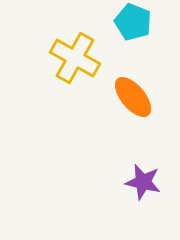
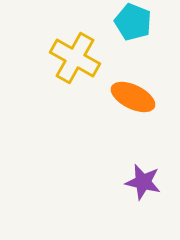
orange ellipse: rotated 24 degrees counterclockwise
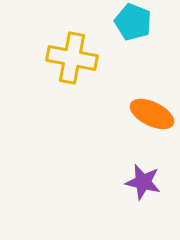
yellow cross: moved 3 px left; rotated 18 degrees counterclockwise
orange ellipse: moved 19 px right, 17 px down
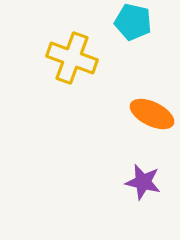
cyan pentagon: rotated 9 degrees counterclockwise
yellow cross: rotated 9 degrees clockwise
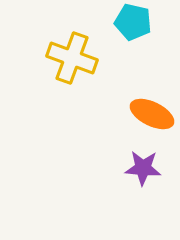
purple star: moved 14 px up; rotated 9 degrees counterclockwise
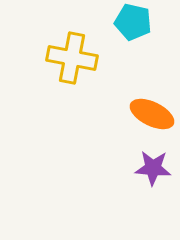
yellow cross: rotated 9 degrees counterclockwise
purple star: moved 10 px right
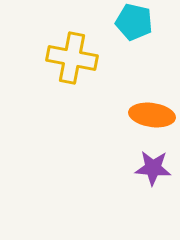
cyan pentagon: moved 1 px right
orange ellipse: moved 1 px down; rotated 18 degrees counterclockwise
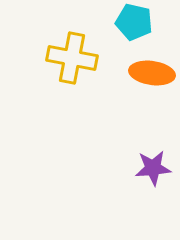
orange ellipse: moved 42 px up
purple star: rotated 9 degrees counterclockwise
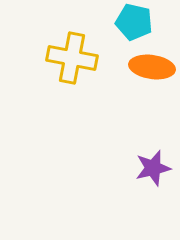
orange ellipse: moved 6 px up
purple star: rotated 9 degrees counterclockwise
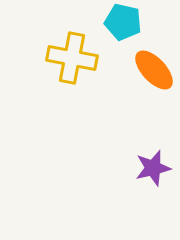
cyan pentagon: moved 11 px left
orange ellipse: moved 2 px right, 3 px down; rotated 39 degrees clockwise
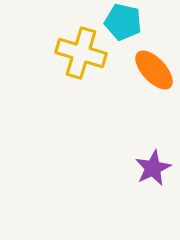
yellow cross: moved 9 px right, 5 px up; rotated 6 degrees clockwise
purple star: rotated 12 degrees counterclockwise
